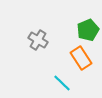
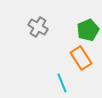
gray cross: moved 13 px up
cyan line: rotated 24 degrees clockwise
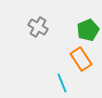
orange rectangle: moved 1 px down
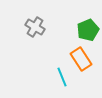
gray cross: moved 3 px left
cyan line: moved 6 px up
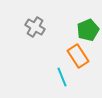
orange rectangle: moved 3 px left, 3 px up
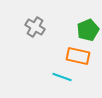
orange rectangle: rotated 45 degrees counterclockwise
cyan line: rotated 48 degrees counterclockwise
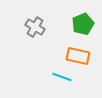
green pentagon: moved 5 px left, 6 px up
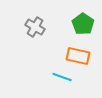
green pentagon: rotated 15 degrees counterclockwise
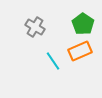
orange rectangle: moved 2 px right, 5 px up; rotated 35 degrees counterclockwise
cyan line: moved 9 px left, 16 px up; rotated 36 degrees clockwise
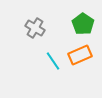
gray cross: moved 1 px down
orange rectangle: moved 4 px down
